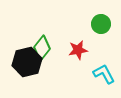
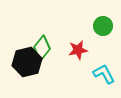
green circle: moved 2 px right, 2 px down
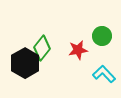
green circle: moved 1 px left, 10 px down
black hexagon: moved 2 px left, 1 px down; rotated 16 degrees counterclockwise
cyan L-shape: rotated 15 degrees counterclockwise
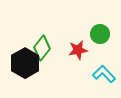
green circle: moved 2 px left, 2 px up
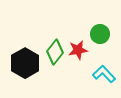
green diamond: moved 13 px right, 4 px down
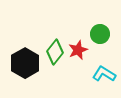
red star: rotated 12 degrees counterclockwise
cyan L-shape: rotated 15 degrees counterclockwise
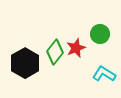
red star: moved 2 px left, 2 px up
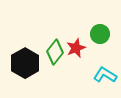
cyan L-shape: moved 1 px right, 1 px down
